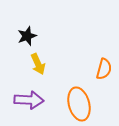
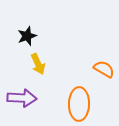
orange semicircle: rotated 75 degrees counterclockwise
purple arrow: moved 7 px left, 2 px up
orange ellipse: rotated 16 degrees clockwise
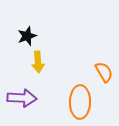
yellow arrow: moved 2 px up; rotated 20 degrees clockwise
orange semicircle: moved 3 px down; rotated 30 degrees clockwise
orange ellipse: moved 1 px right, 2 px up
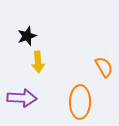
orange semicircle: moved 5 px up
